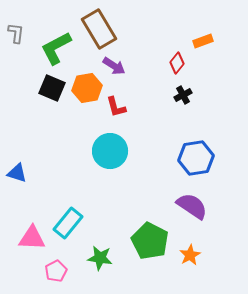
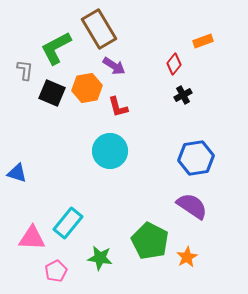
gray L-shape: moved 9 px right, 37 px down
red diamond: moved 3 px left, 1 px down
black square: moved 5 px down
red L-shape: moved 2 px right
orange star: moved 3 px left, 2 px down
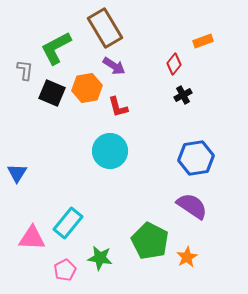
brown rectangle: moved 6 px right, 1 px up
blue triangle: rotated 45 degrees clockwise
pink pentagon: moved 9 px right, 1 px up
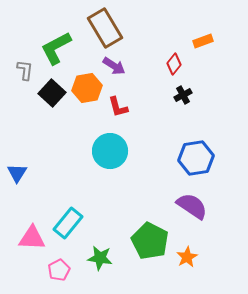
black square: rotated 20 degrees clockwise
pink pentagon: moved 6 px left
